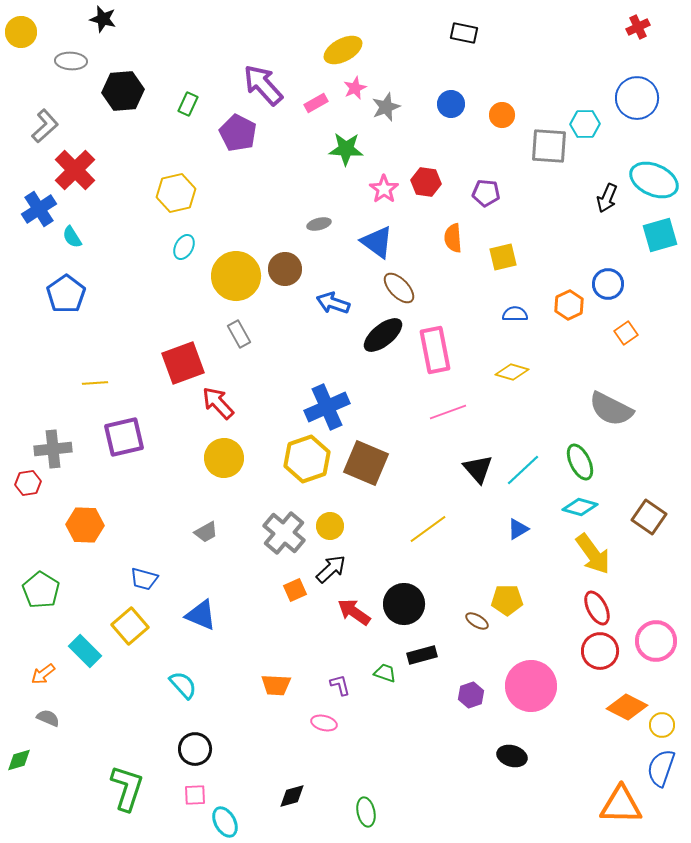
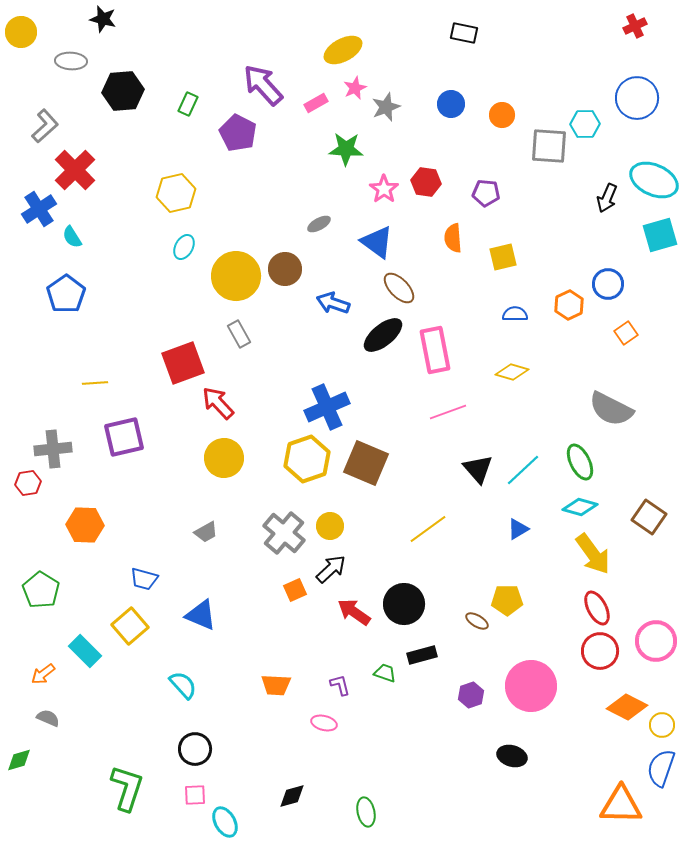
red cross at (638, 27): moved 3 px left, 1 px up
gray ellipse at (319, 224): rotated 15 degrees counterclockwise
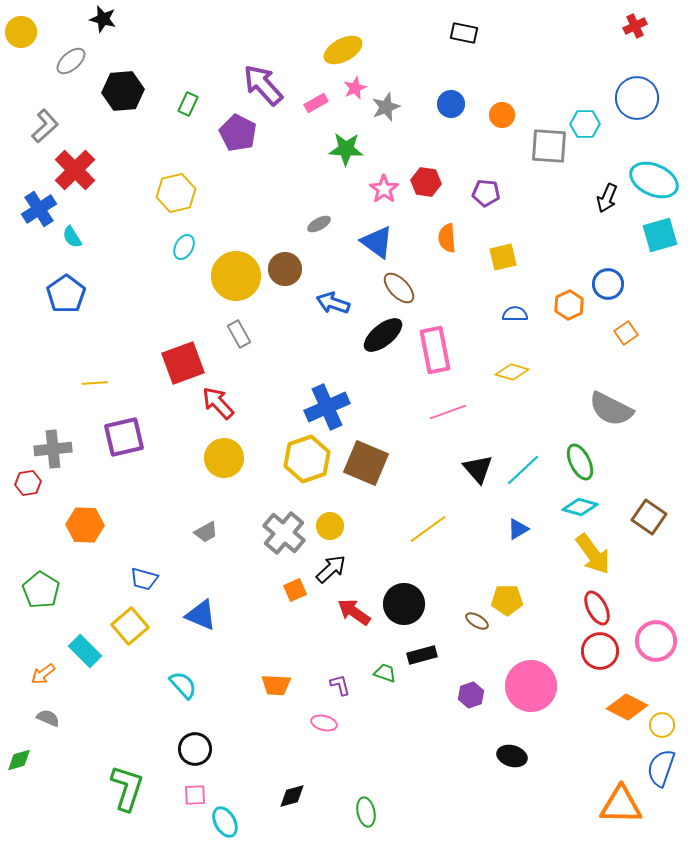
gray ellipse at (71, 61): rotated 44 degrees counterclockwise
orange semicircle at (453, 238): moved 6 px left
